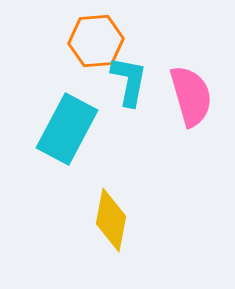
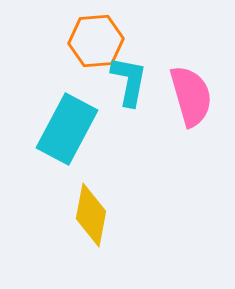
yellow diamond: moved 20 px left, 5 px up
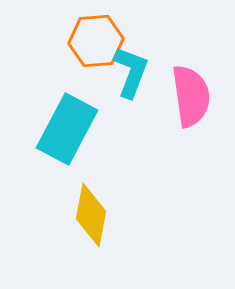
cyan L-shape: moved 2 px right, 9 px up; rotated 10 degrees clockwise
pink semicircle: rotated 8 degrees clockwise
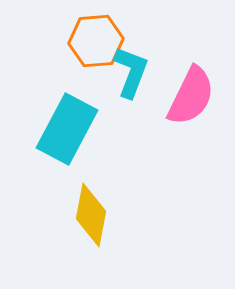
pink semicircle: rotated 34 degrees clockwise
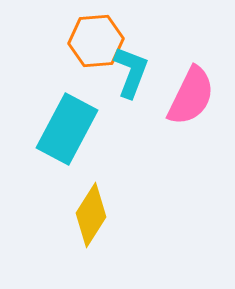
yellow diamond: rotated 22 degrees clockwise
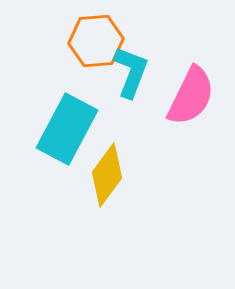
yellow diamond: moved 16 px right, 40 px up; rotated 4 degrees clockwise
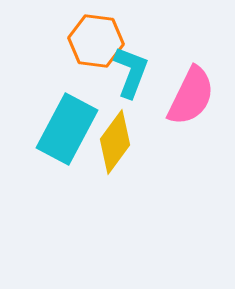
orange hexagon: rotated 12 degrees clockwise
yellow diamond: moved 8 px right, 33 px up
